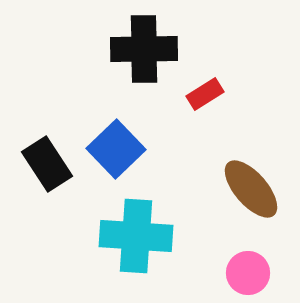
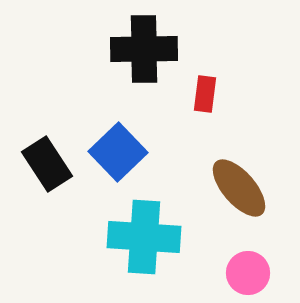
red rectangle: rotated 51 degrees counterclockwise
blue square: moved 2 px right, 3 px down
brown ellipse: moved 12 px left, 1 px up
cyan cross: moved 8 px right, 1 px down
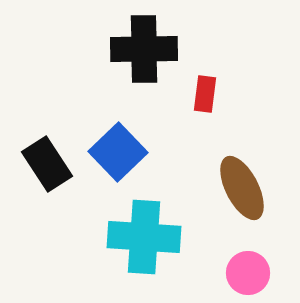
brown ellipse: moved 3 px right; rotated 14 degrees clockwise
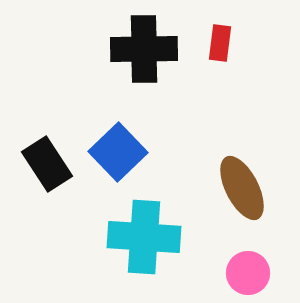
red rectangle: moved 15 px right, 51 px up
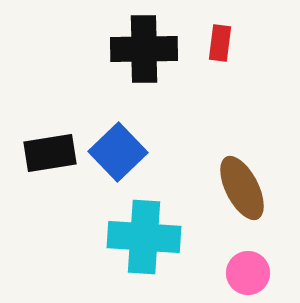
black rectangle: moved 3 px right, 11 px up; rotated 66 degrees counterclockwise
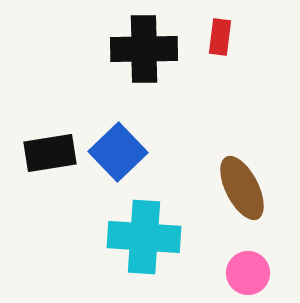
red rectangle: moved 6 px up
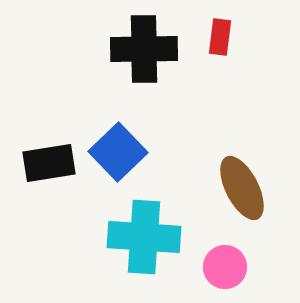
black rectangle: moved 1 px left, 10 px down
pink circle: moved 23 px left, 6 px up
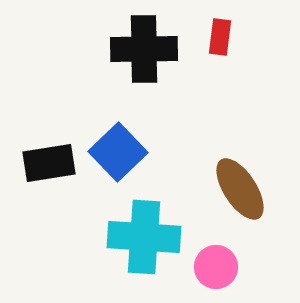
brown ellipse: moved 2 px left, 1 px down; rotated 6 degrees counterclockwise
pink circle: moved 9 px left
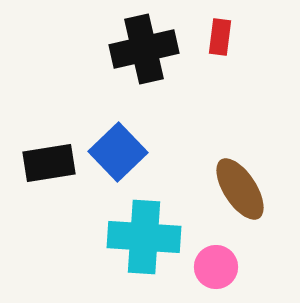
black cross: rotated 12 degrees counterclockwise
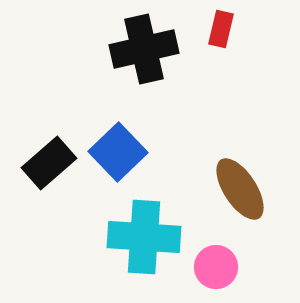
red rectangle: moved 1 px right, 8 px up; rotated 6 degrees clockwise
black rectangle: rotated 32 degrees counterclockwise
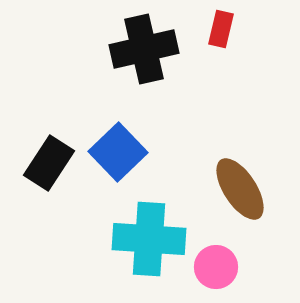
black rectangle: rotated 16 degrees counterclockwise
cyan cross: moved 5 px right, 2 px down
